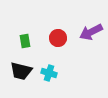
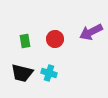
red circle: moved 3 px left, 1 px down
black trapezoid: moved 1 px right, 2 px down
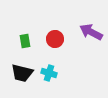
purple arrow: rotated 55 degrees clockwise
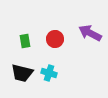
purple arrow: moved 1 px left, 1 px down
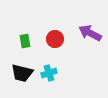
cyan cross: rotated 35 degrees counterclockwise
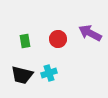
red circle: moved 3 px right
black trapezoid: moved 2 px down
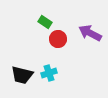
green rectangle: moved 20 px right, 19 px up; rotated 48 degrees counterclockwise
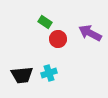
black trapezoid: rotated 20 degrees counterclockwise
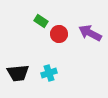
green rectangle: moved 4 px left, 1 px up
red circle: moved 1 px right, 5 px up
black trapezoid: moved 4 px left, 2 px up
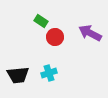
red circle: moved 4 px left, 3 px down
black trapezoid: moved 2 px down
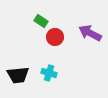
cyan cross: rotated 35 degrees clockwise
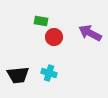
green rectangle: rotated 24 degrees counterclockwise
red circle: moved 1 px left
